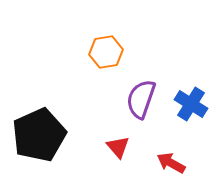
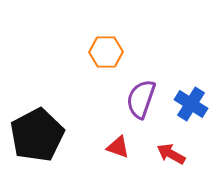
orange hexagon: rotated 8 degrees clockwise
black pentagon: moved 2 px left; rotated 4 degrees counterclockwise
red triangle: rotated 30 degrees counterclockwise
red arrow: moved 9 px up
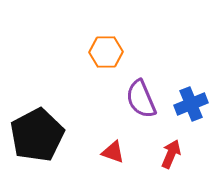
purple semicircle: rotated 42 degrees counterclockwise
blue cross: rotated 36 degrees clockwise
red triangle: moved 5 px left, 5 px down
red arrow: rotated 84 degrees clockwise
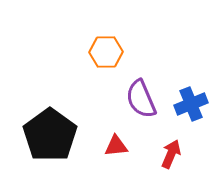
black pentagon: moved 13 px right; rotated 8 degrees counterclockwise
red triangle: moved 3 px right, 6 px up; rotated 25 degrees counterclockwise
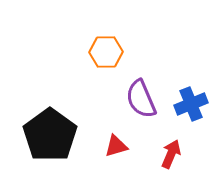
red triangle: rotated 10 degrees counterclockwise
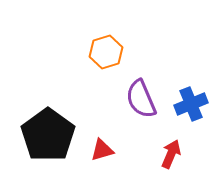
orange hexagon: rotated 16 degrees counterclockwise
black pentagon: moved 2 px left
red triangle: moved 14 px left, 4 px down
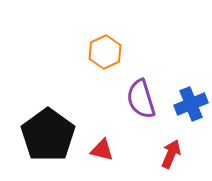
orange hexagon: moved 1 px left; rotated 8 degrees counterclockwise
purple semicircle: rotated 6 degrees clockwise
red triangle: rotated 30 degrees clockwise
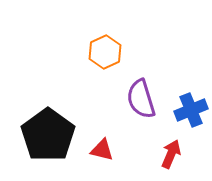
blue cross: moved 6 px down
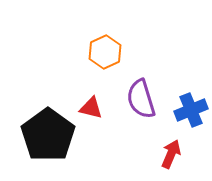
red triangle: moved 11 px left, 42 px up
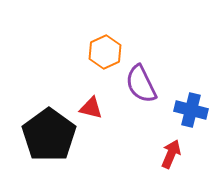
purple semicircle: moved 15 px up; rotated 9 degrees counterclockwise
blue cross: rotated 36 degrees clockwise
black pentagon: moved 1 px right
